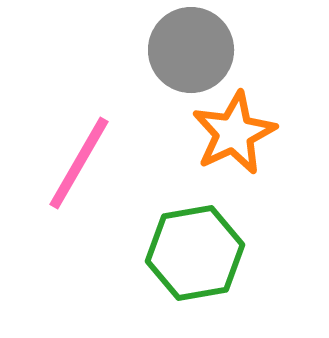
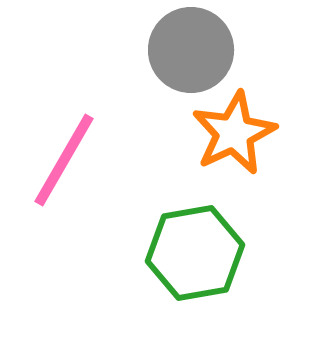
pink line: moved 15 px left, 3 px up
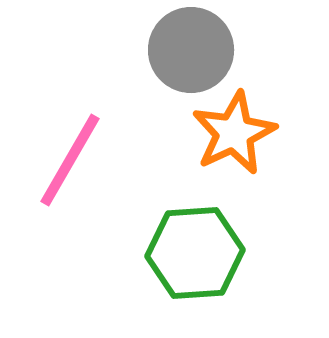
pink line: moved 6 px right
green hexagon: rotated 6 degrees clockwise
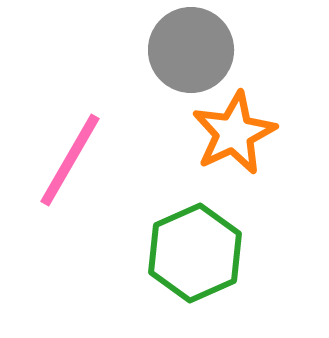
green hexagon: rotated 20 degrees counterclockwise
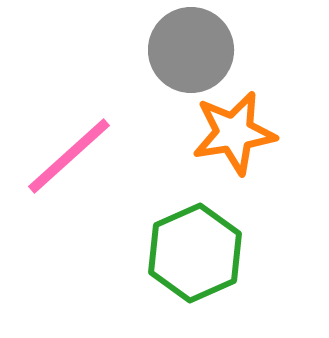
orange star: rotated 16 degrees clockwise
pink line: moved 1 px left, 4 px up; rotated 18 degrees clockwise
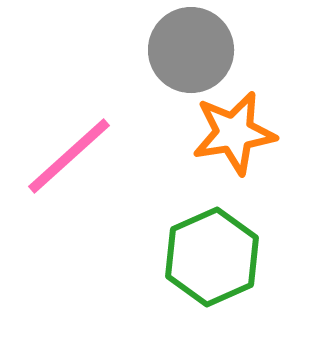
green hexagon: moved 17 px right, 4 px down
